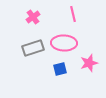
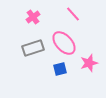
pink line: rotated 28 degrees counterclockwise
pink ellipse: rotated 45 degrees clockwise
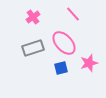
blue square: moved 1 px right, 1 px up
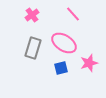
pink cross: moved 1 px left, 2 px up
pink ellipse: rotated 15 degrees counterclockwise
gray rectangle: rotated 55 degrees counterclockwise
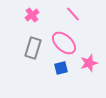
pink ellipse: rotated 10 degrees clockwise
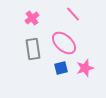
pink cross: moved 3 px down
gray rectangle: moved 1 px down; rotated 25 degrees counterclockwise
pink star: moved 4 px left, 5 px down
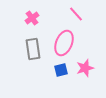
pink line: moved 3 px right
pink ellipse: rotated 70 degrees clockwise
blue square: moved 2 px down
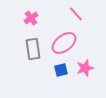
pink cross: moved 1 px left
pink ellipse: rotated 30 degrees clockwise
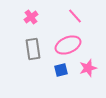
pink line: moved 1 px left, 2 px down
pink cross: moved 1 px up
pink ellipse: moved 4 px right, 2 px down; rotated 15 degrees clockwise
pink star: moved 3 px right
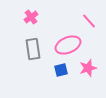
pink line: moved 14 px right, 5 px down
